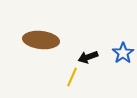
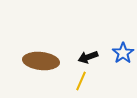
brown ellipse: moved 21 px down
yellow line: moved 9 px right, 4 px down
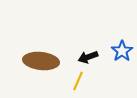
blue star: moved 1 px left, 2 px up
yellow line: moved 3 px left
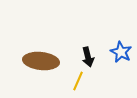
blue star: moved 1 px left, 1 px down; rotated 10 degrees counterclockwise
black arrow: rotated 84 degrees counterclockwise
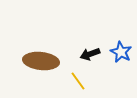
black arrow: moved 2 px right, 3 px up; rotated 84 degrees clockwise
yellow line: rotated 60 degrees counterclockwise
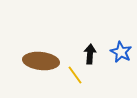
black arrow: rotated 114 degrees clockwise
yellow line: moved 3 px left, 6 px up
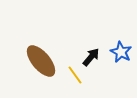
black arrow: moved 1 px right, 3 px down; rotated 36 degrees clockwise
brown ellipse: rotated 44 degrees clockwise
